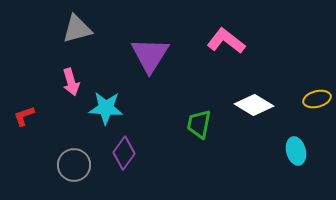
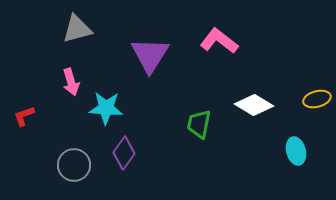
pink L-shape: moved 7 px left
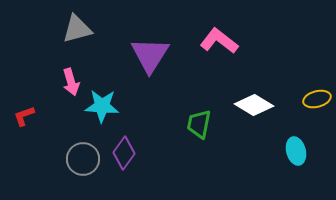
cyan star: moved 4 px left, 2 px up
gray circle: moved 9 px right, 6 px up
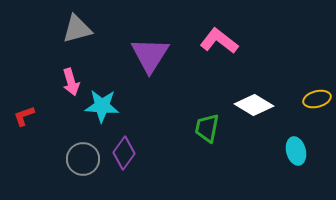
green trapezoid: moved 8 px right, 4 px down
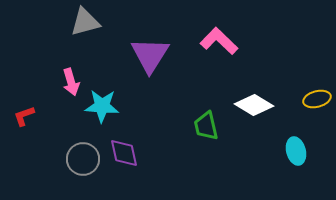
gray triangle: moved 8 px right, 7 px up
pink L-shape: rotated 6 degrees clockwise
green trapezoid: moved 1 px left, 2 px up; rotated 24 degrees counterclockwise
purple diamond: rotated 48 degrees counterclockwise
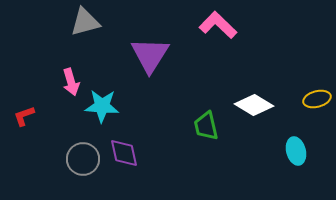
pink L-shape: moved 1 px left, 16 px up
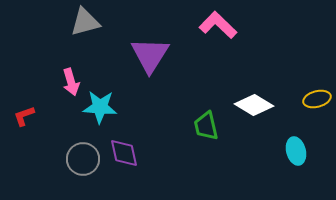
cyan star: moved 2 px left, 1 px down
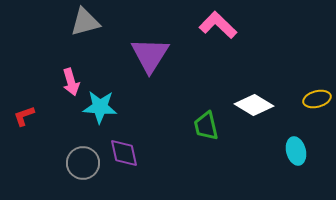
gray circle: moved 4 px down
